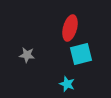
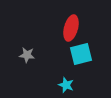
red ellipse: moved 1 px right
cyan star: moved 1 px left, 1 px down
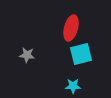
cyan star: moved 7 px right, 1 px down; rotated 21 degrees counterclockwise
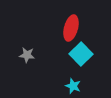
cyan square: rotated 30 degrees counterclockwise
cyan star: rotated 21 degrees clockwise
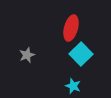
gray star: rotated 28 degrees counterclockwise
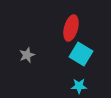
cyan square: rotated 15 degrees counterclockwise
cyan star: moved 6 px right; rotated 21 degrees counterclockwise
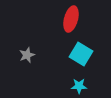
red ellipse: moved 9 px up
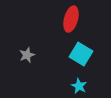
cyan star: rotated 28 degrees clockwise
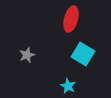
cyan square: moved 2 px right
cyan star: moved 11 px left
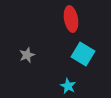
red ellipse: rotated 25 degrees counterclockwise
